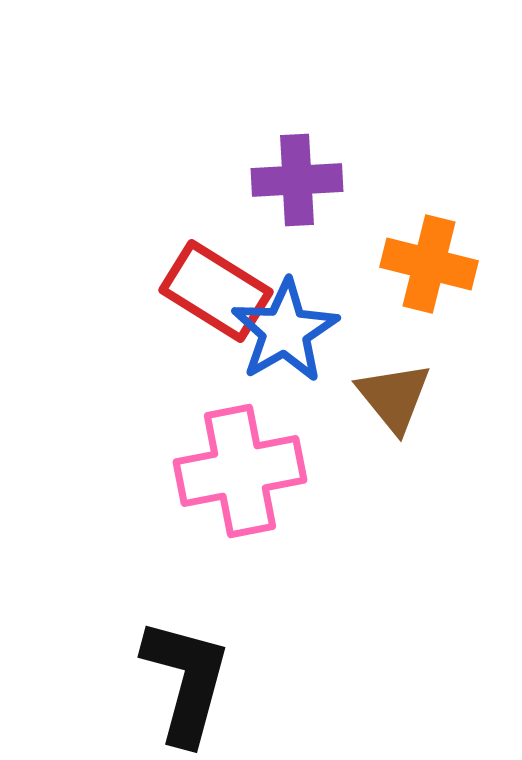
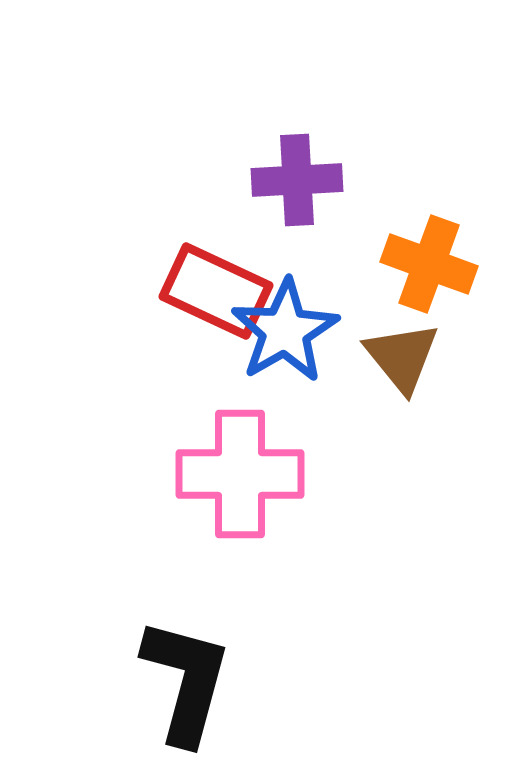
orange cross: rotated 6 degrees clockwise
red rectangle: rotated 7 degrees counterclockwise
brown triangle: moved 8 px right, 40 px up
pink cross: moved 3 px down; rotated 11 degrees clockwise
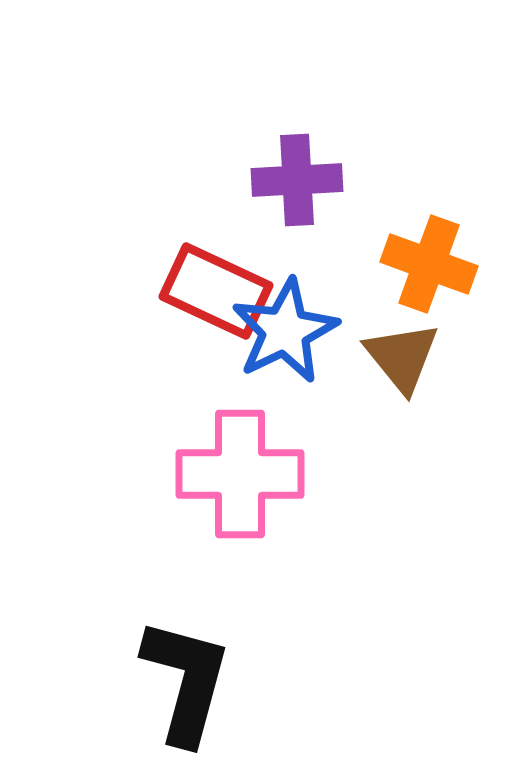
blue star: rotated 4 degrees clockwise
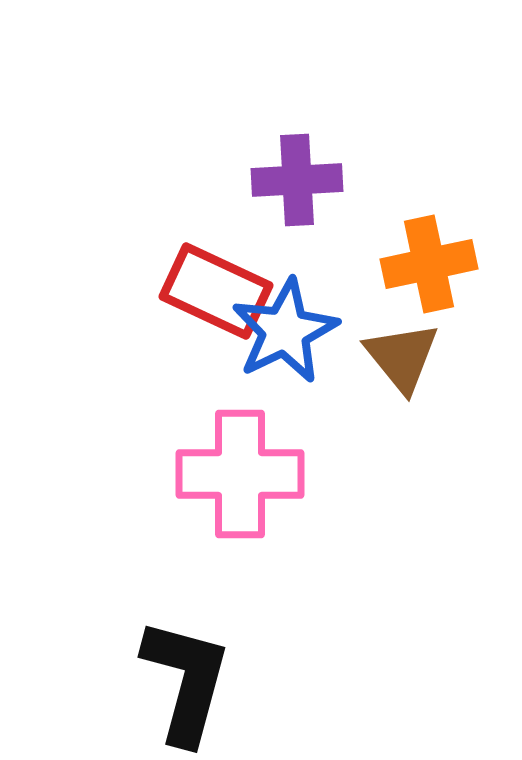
orange cross: rotated 32 degrees counterclockwise
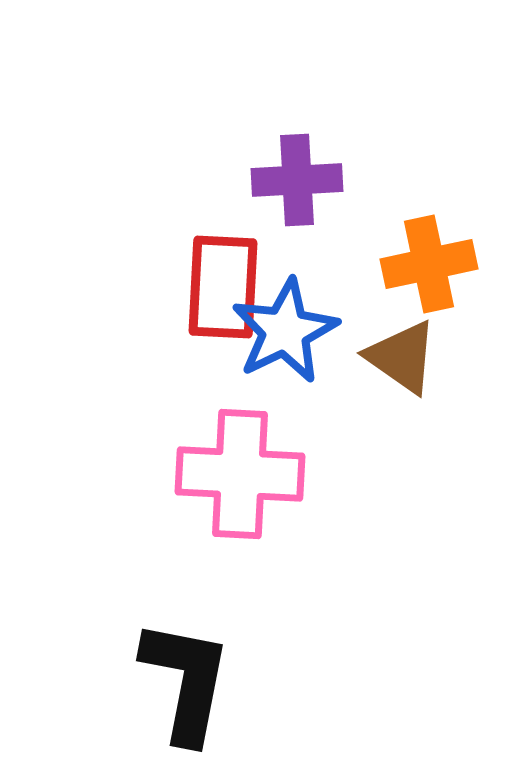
red rectangle: moved 7 px right, 4 px up; rotated 68 degrees clockwise
brown triangle: rotated 16 degrees counterclockwise
pink cross: rotated 3 degrees clockwise
black L-shape: rotated 4 degrees counterclockwise
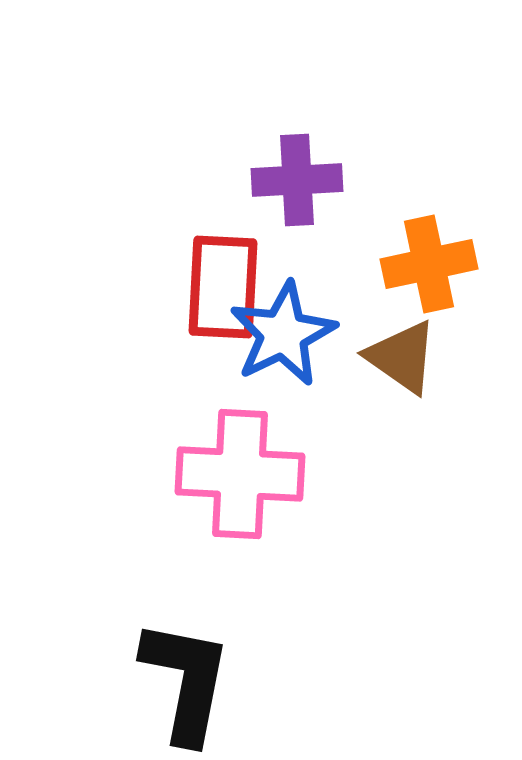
blue star: moved 2 px left, 3 px down
